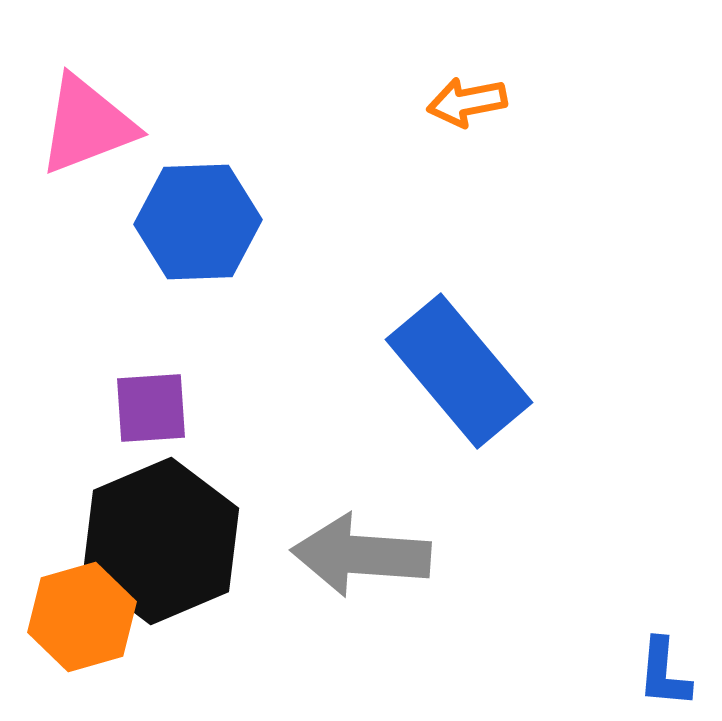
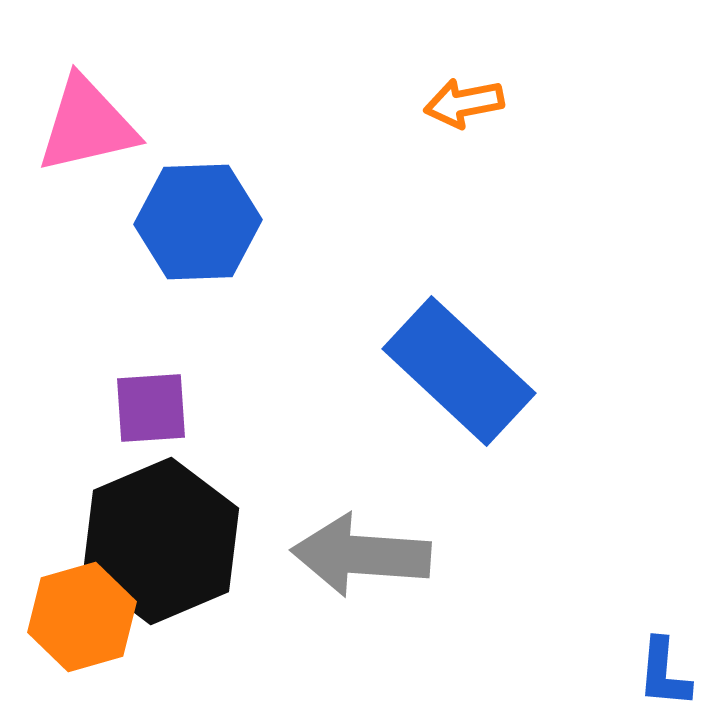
orange arrow: moved 3 px left, 1 px down
pink triangle: rotated 8 degrees clockwise
blue rectangle: rotated 7 degrees counterclockwise
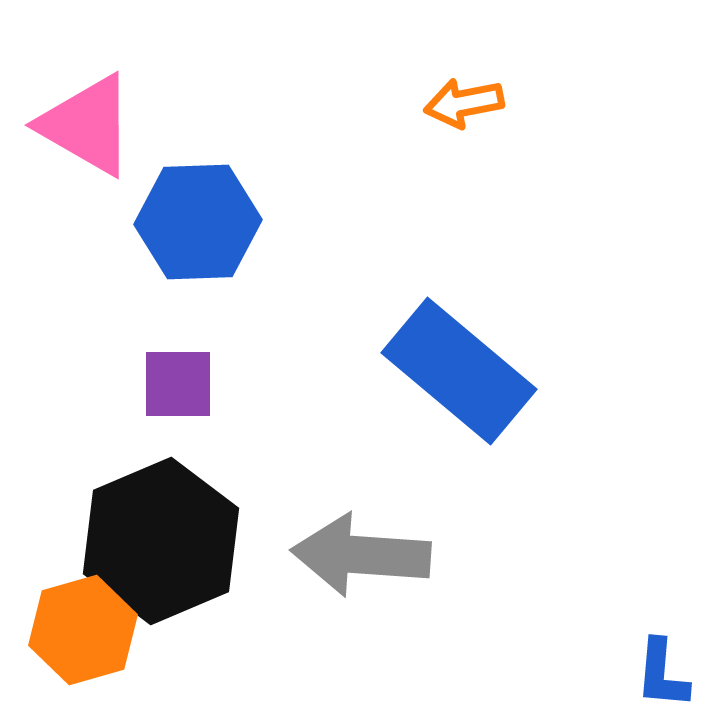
pink triangle: rotated 43 degrees clockwise
blue rectangle: rotated 3 degrees counterclockwise
purple square: moved 27 px right, 24 px up; rotated 4 degrees clockwise
orange hexagon: moved 1 px right, 13 px down
blue L-shape: moved 2 px left, 1 px down
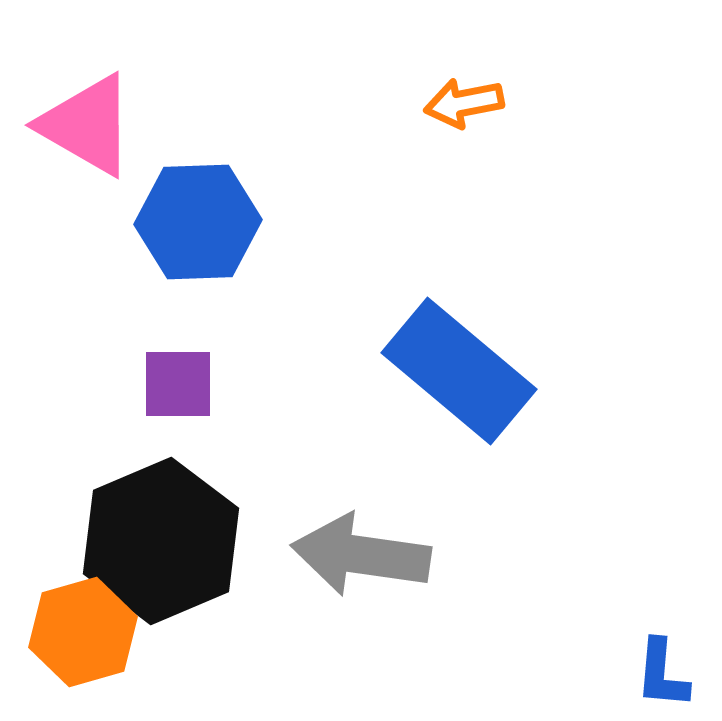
gray arrow: rotated 4 degrees clockwise
orange hexagon: moved 2 px down
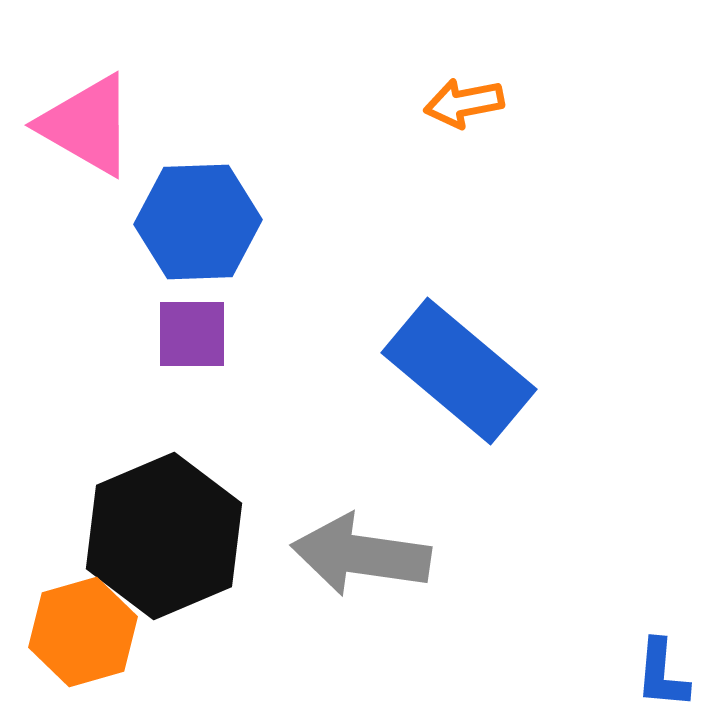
purple square: moved 14 px right, 50 px up
black hexagon: moved 3 px right, 5 px up
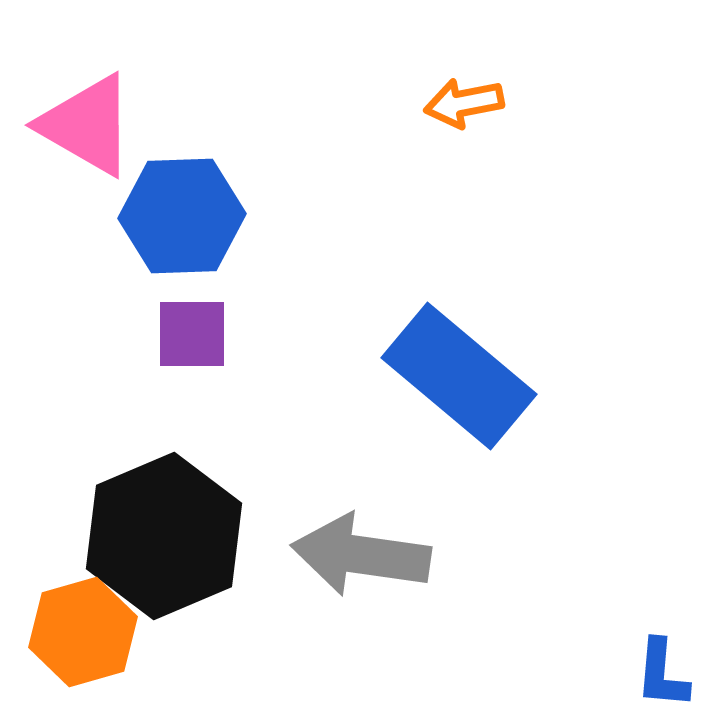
blue hexagon: moved 16 px left, 6 px up
blue rectangle: moved 5 px down
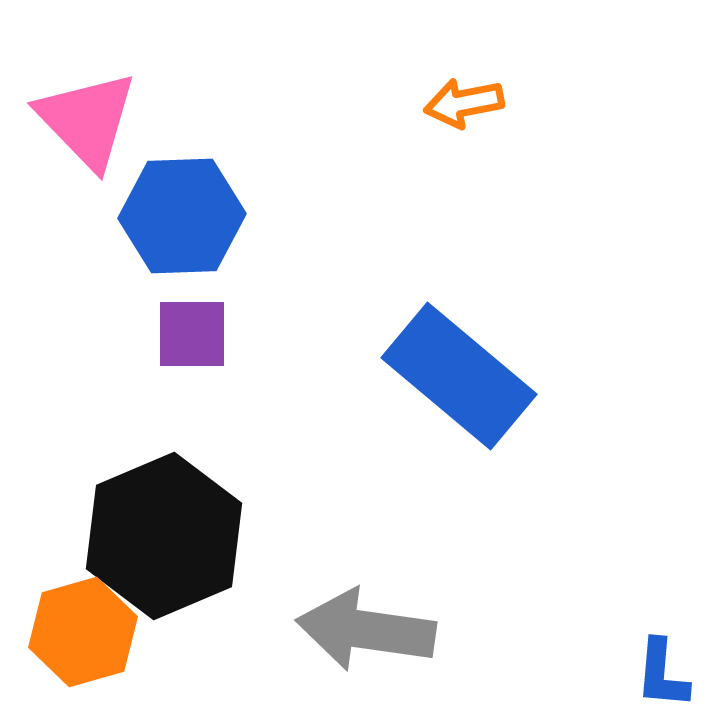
pink triangle: moved 5 px up; rotated 16 degrees clockwise
gray arrow: moved 5 px right, 75 px down
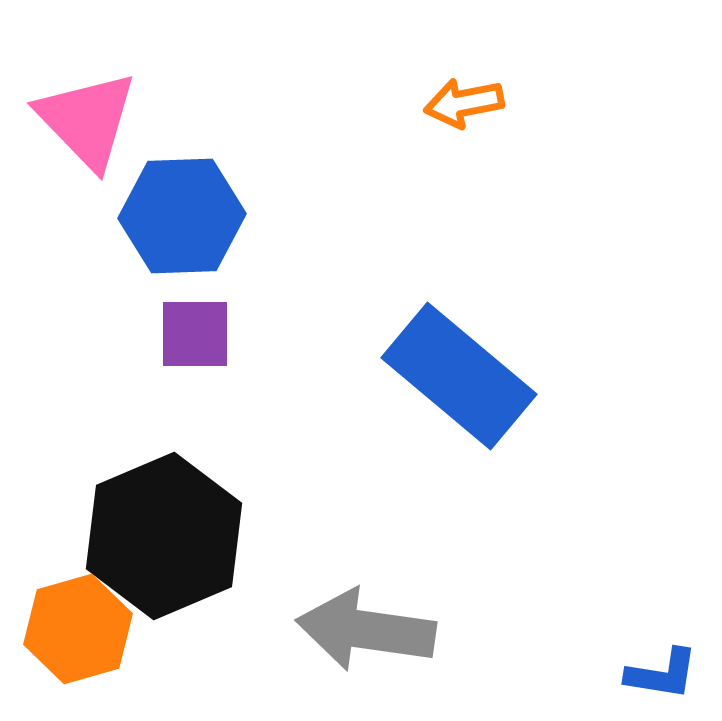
purple square: moved 3 px right
orange hexagon: moved 5 px left, 3 px up
blue L-shape: rotated 86 degrees counterclockwise
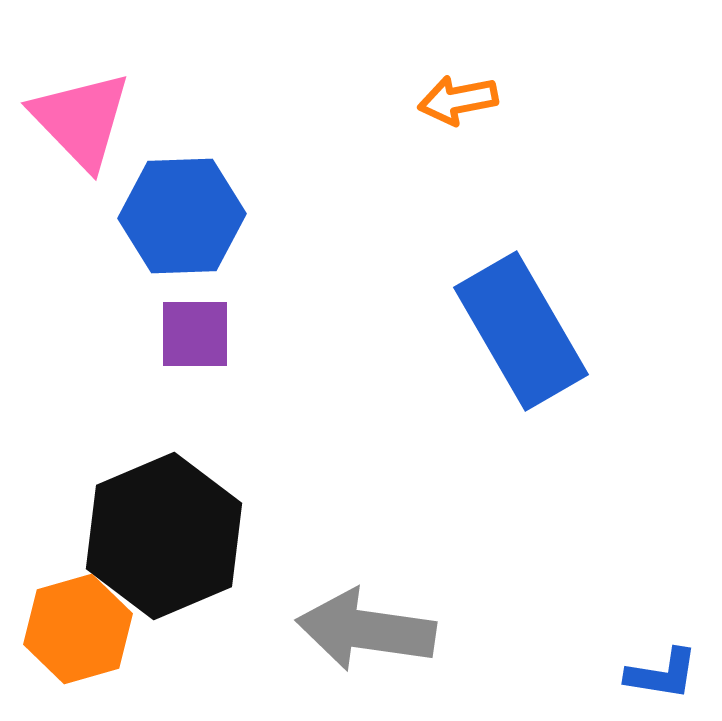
orange arrow: moved 6 px left, 3 px up
pink triangle: moved 6 px left
blue rectangle: moved 62 px right, 45 px up; rotated 20 degrees clockwise
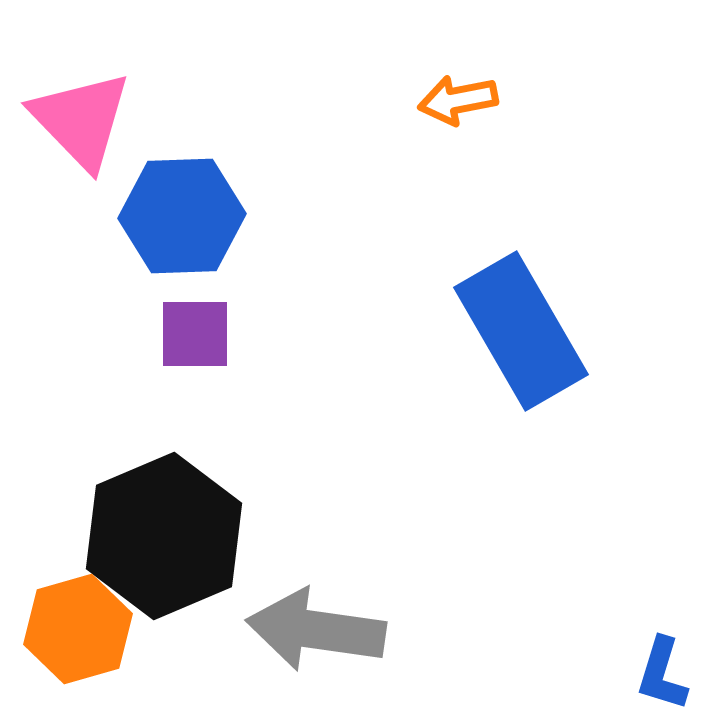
gray arrow: moved 50 px left
blue L-shape: rotated 98 degrees clockwise
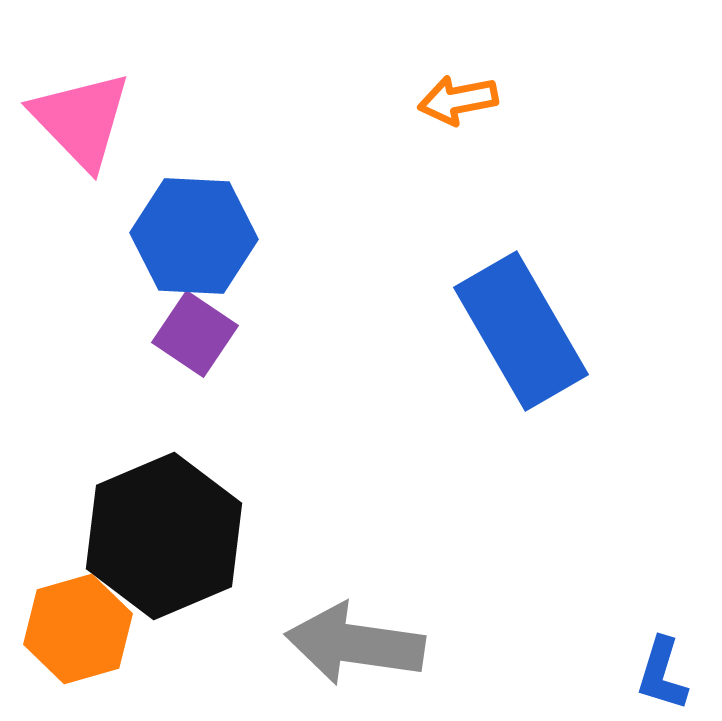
blue hexagon: moved 12 px right, 20 px down; rotated 5 degrees clockwise
purple square: rotated 34 degrees clockwise
gray arrow: moved 39 px right, 14 px down
